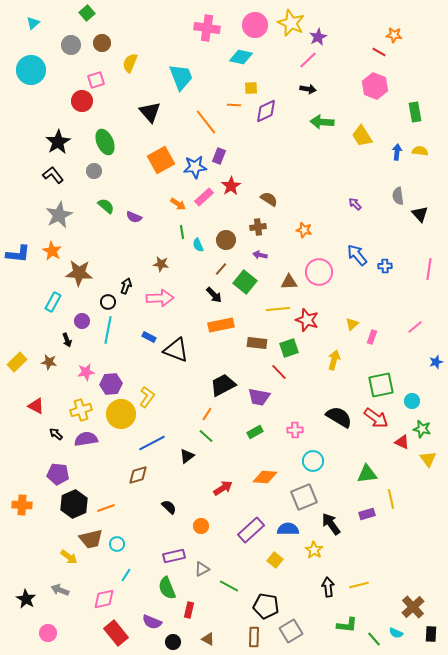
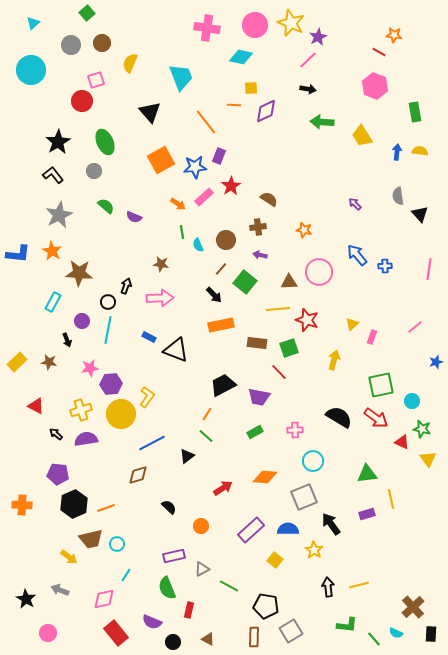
pink star at (86, 372): moved 4 px right, 4 px up
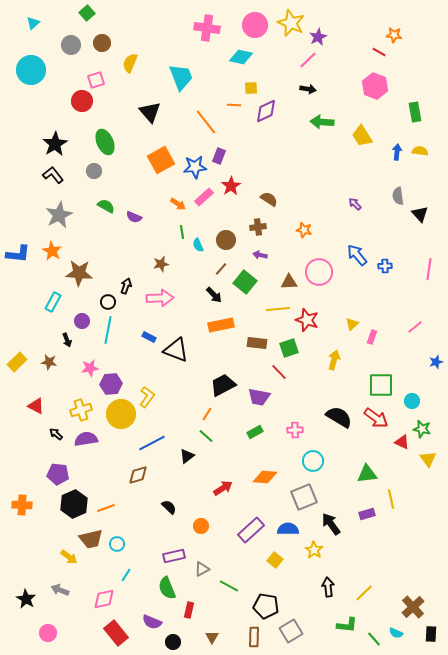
black star at (58, 142): moved 3 px left, 2 px down
green semicircle at (106, 206): rotated 12 degrees counterclockwise
brown star at (161, 264): rotated 21 degrees counterclockwise
green square at (381, 385): rotated 12 degrees clockwise
yellow line at (359, 585): moved 5 px right, 8 px down; rotated 30 degrees counterclockwise
brown triangle at (208, 639): moved 4 px right, 2 px up; rotated 32 degrees clockwise
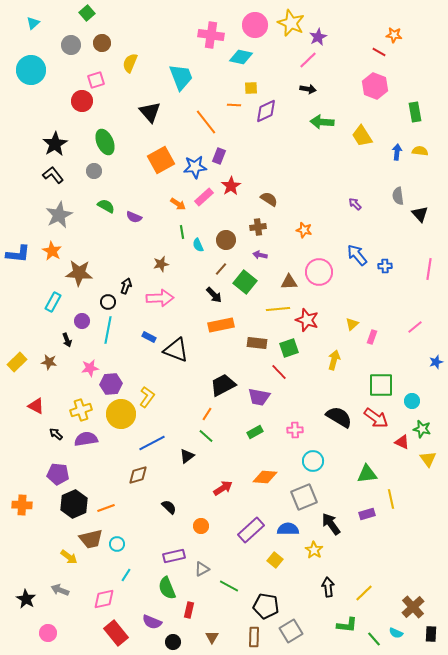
pink cross at (207, 28): moved 4 px right, 7 px down
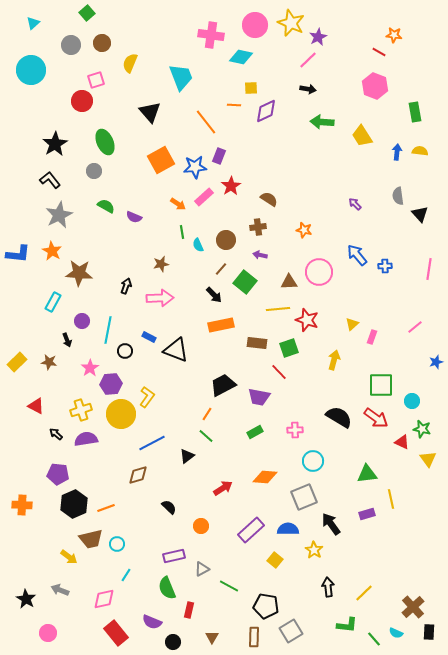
black L-shape at (53, 175): moved 3 px left, 5 px down
black circle at (108, 302): moved 17 px right, 49 px down
pink star at (90, 368): rotated 24 degrees counterclockwise
black rectangle at (431, 634): moved 2 px left, 2 px up
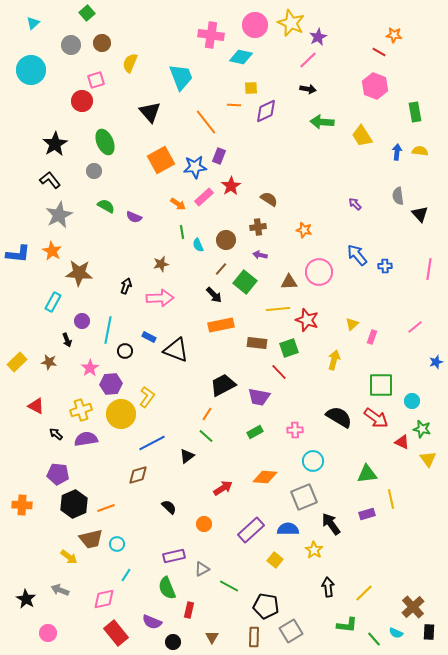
orange circle at (201, 526): moved 3 px right, 2 px up
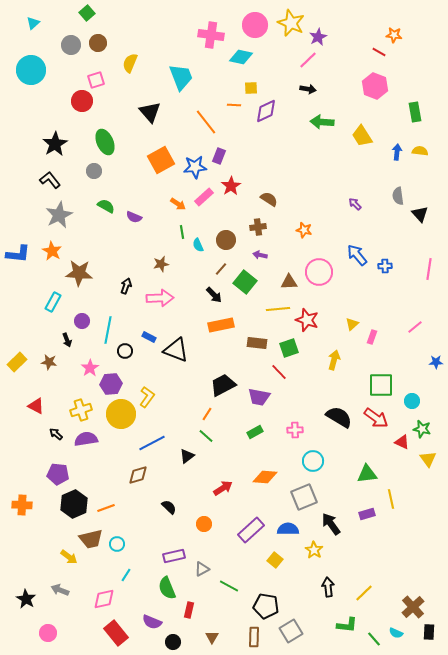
brown circle at (102, 43): moved 4 px left
blue star at (436, 362): rotated 16 degrees clockwise
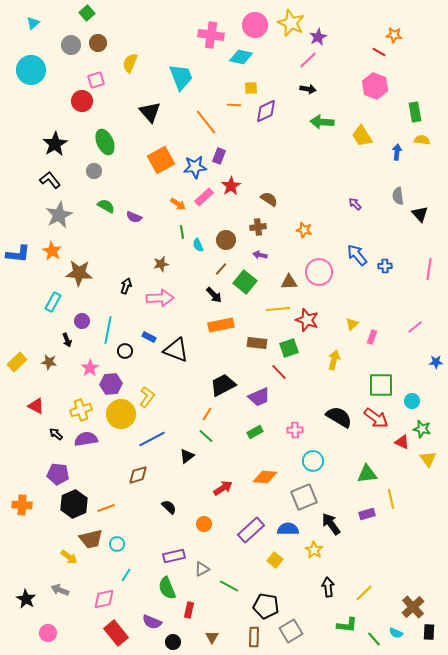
yellow semicircle at (420, 151): moved 2 px right, 11 px up
purple trapezoid at (259, 397): rotated 35 degrees counterclockwise
blue line at (152, 443): moved 4 px up
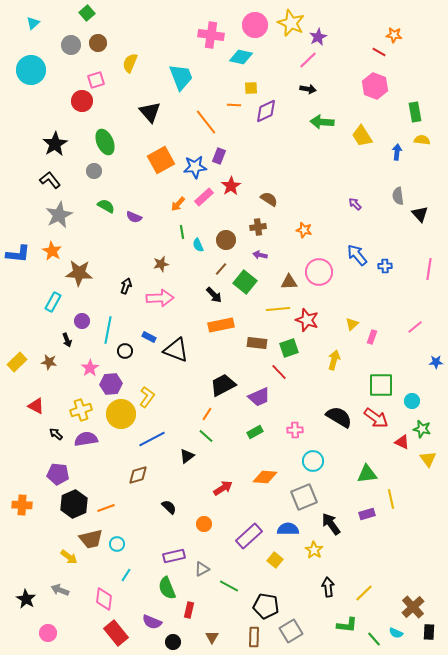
orange arrow at (178, 204): rotated 98 degrees clockwise
purple rectangle at (251, 530): moved 2 px left, 6 px down
pink diamond at (104, 599): rotated 70 degrees counterclockwise
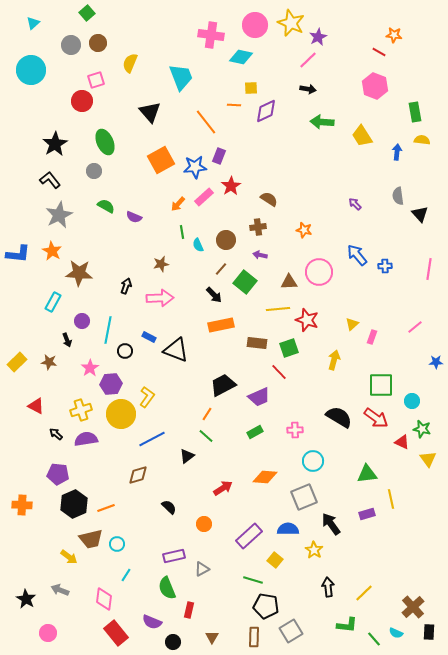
green line at (229, 586): moved 24 px right, 6 px up; rotated 12 degrees counterclockwise
